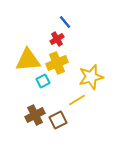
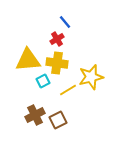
yellow cross: rotated 30 degrees clockwise
yellow line: moved 9 px left, 10 px up
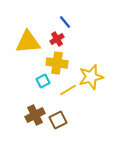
yellow triangle: moved 18 px up
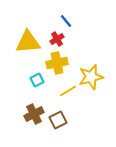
blue line: moved 1 px right, 1 px up
yellow cross: rotated 20 degrees counterclockwise
cyan square: moved 6 px left, 1 px up
yellow line: moved 1 px down
brown cross: moved 1 px left, 1 px up
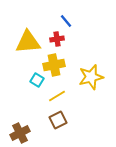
red cross: rotated 24 degrees clockwise
yellow cross: moved 3 px left, 2 px down
cyan square: rotated 32 degrees counterclockwise
yellow line: moved 11 px left, 5 px down
brown cross: moved 14 px left, 19 px down
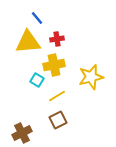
blue line: moved 29 px left, 3 px up
brown cross: moved 2 px right
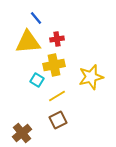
blue line: moved 1 px left
brown cross: rotated 12 degrees counterclockwise
